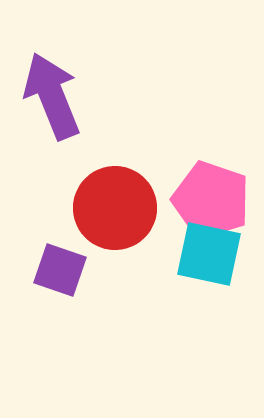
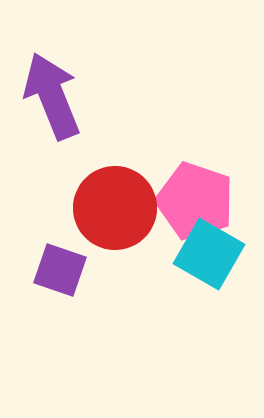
pink pentagon: moved 16 px left, 1 px down
cyan square: rotated 18 degrees clockwise
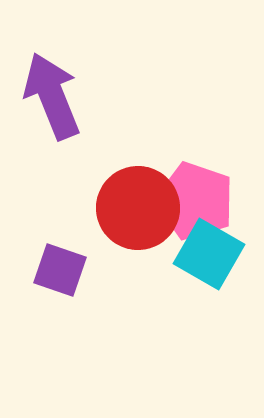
red circle: moved 23 px right
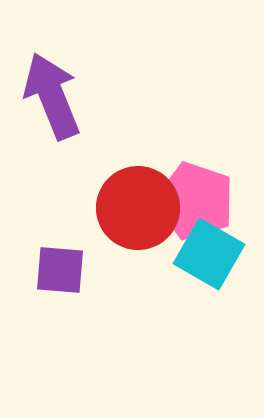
purple square: rotated 14 degrees counterclockwise
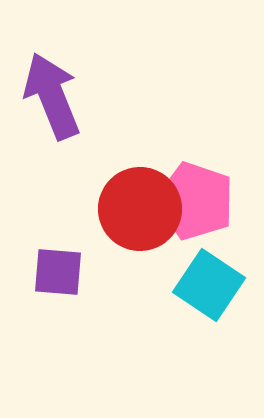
red circle: moved 2 px right, 1 px down
cyan square: moved 31 px down; rotated 4 degrees clockwise
purple square: moved 2 px left, 2 px down
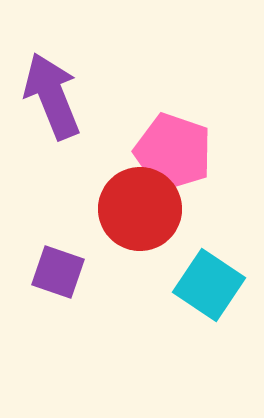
pink pentagon: moved 22 px left, 49 px up
purple square: rotated 14 degrees clockwise
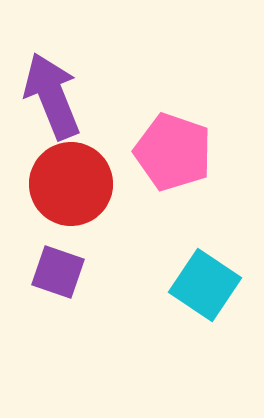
red circle: moved 69 px left, 25 px up
cyan square: moved 4 px left
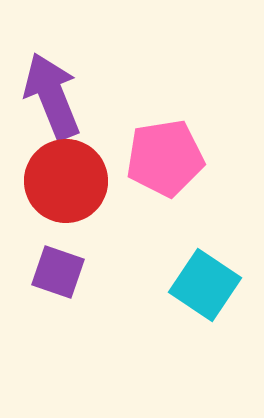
pink pentagon: moved 8 px left, 6 px down; rotated 28 degrees counterclockwise
red circle: moved 5 px left, 3 px up
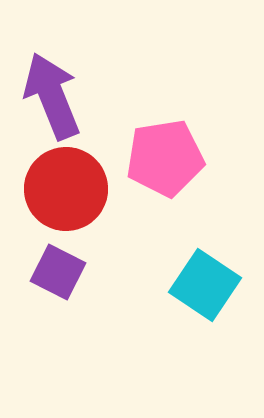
red circle: moved 8 px down
purple square: rotated 8 degrees clockwise
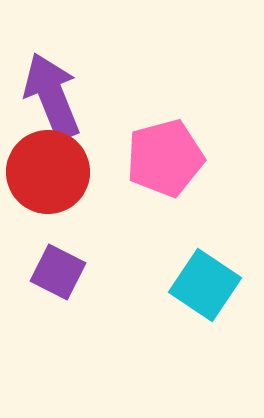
pink pentagon: rotated 6 degrees counterclockwise
red circle: moved 18 px left, 17 px up
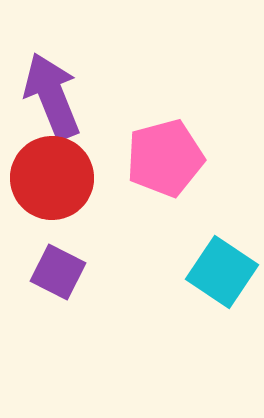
red circle: moved 4 px right, 6 px down
cyan square: moved 17 px right, 13 px up
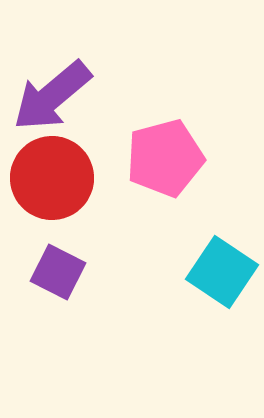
purple arrow: rotated 108 degrees counterclockwise
